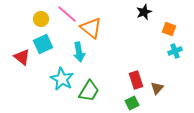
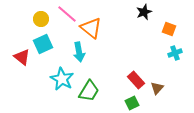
cyan cross: moved 2 px down
red rectangle: rotated 24 degrees counterclockwise
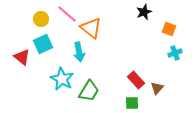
green square: rotated 24 degrees clockwise
